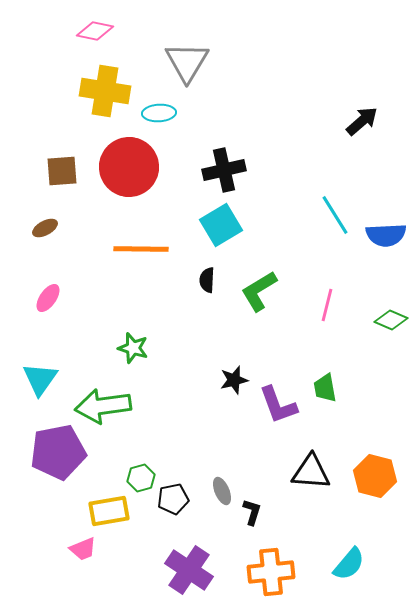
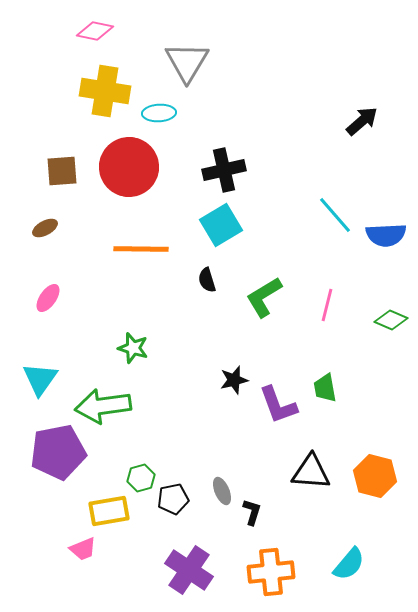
cyan line: rotated 9 degrees counterclockwise
black semicircle: rotated 20 degrees counterclockwise
green L-shape: moved 5 px right, 6 px down
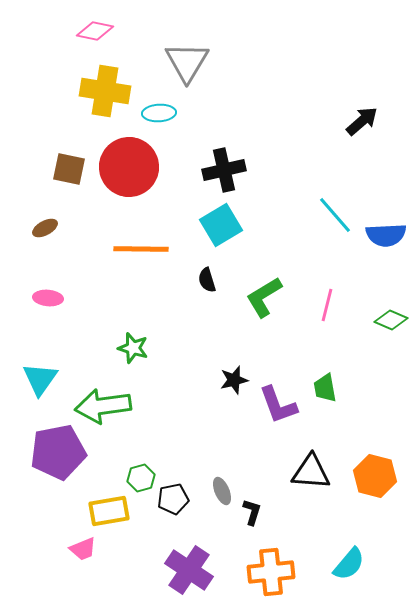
brown square: moved 7 px right, 2 px up; rotated 16 degrees clockwise
pink ellipse: rotated 60 degrees clockwise
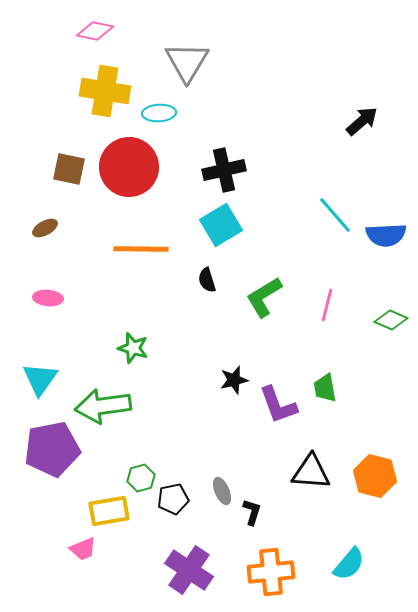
purple pentagon: moved 6 px left, 3 px up
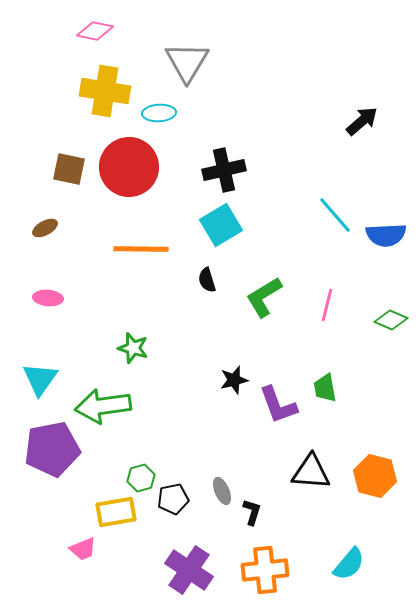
yellow rectangle: moved 7 px right, 1 px down
orange cross: moved 6 px left, 2 px up
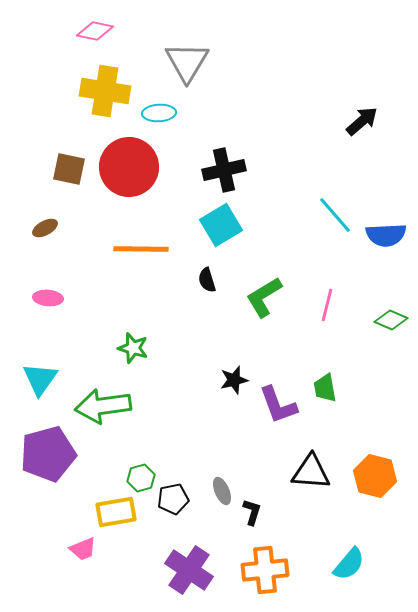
purple pentagon: moved 4 px left, 5 px down; rotated 4 degrees counterclockwise
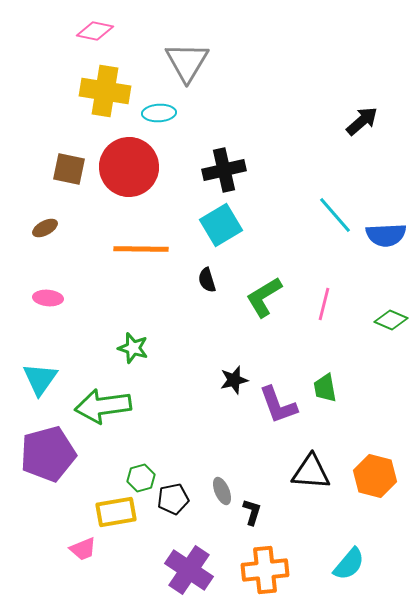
pink line: moved 3 px left, 1 px up
